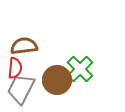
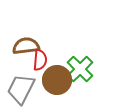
brown semicircle: moved 2 px right
red semicircle: moved 25 px right, 8 px up
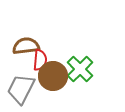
brown circle: moved 4 px left, 4 px up
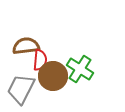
green cross: rotated 12 degrees counterclockwise
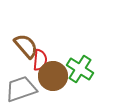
brown semicircle: rotated 56 degrees clockwise
gray trapezoid: rotated 44 degrees clockwise
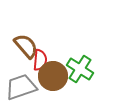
gray trapezoid: moved 2 px up
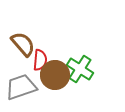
brown semicircle: moved 3 px left, 2 px up
brown circle: moved 2 px right, 1 px up
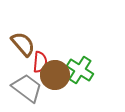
red semicircle: moved 2 px down
green cross: moved 1 px down
gray trapezoid: moved 6 px right, 1 px down; rotated 56 degrees clockwise
